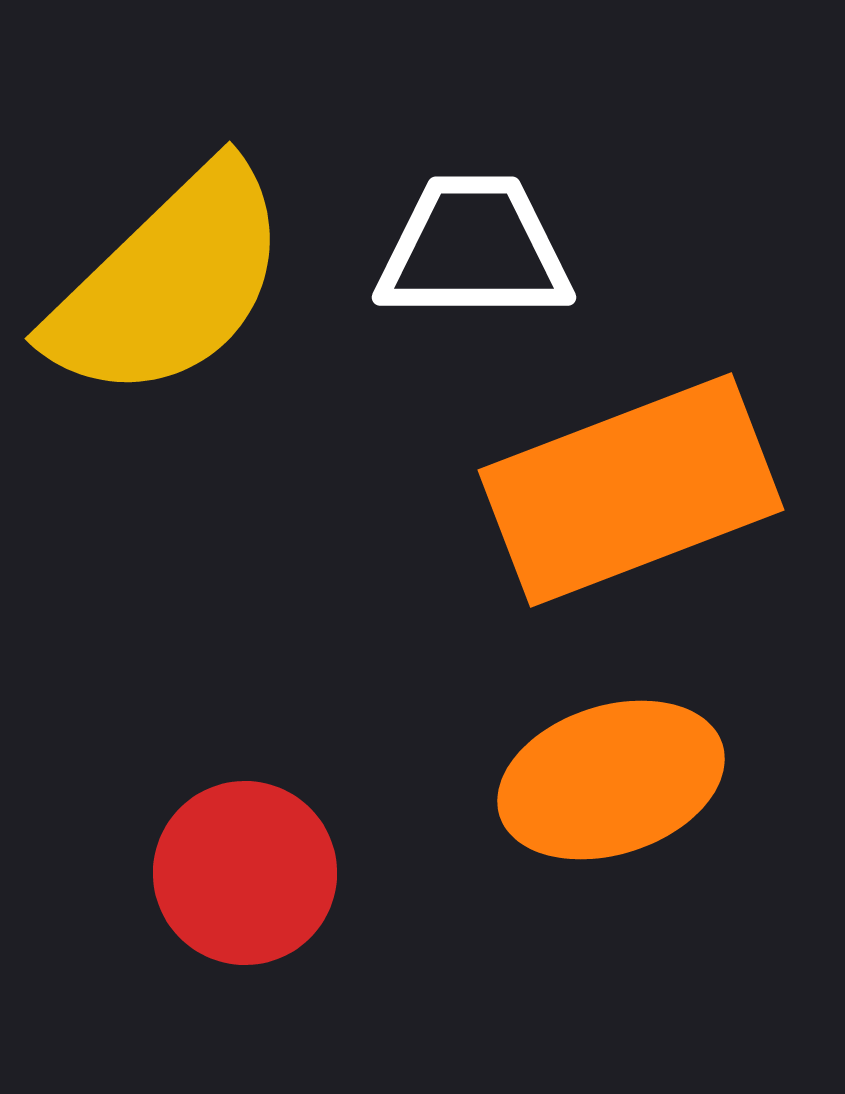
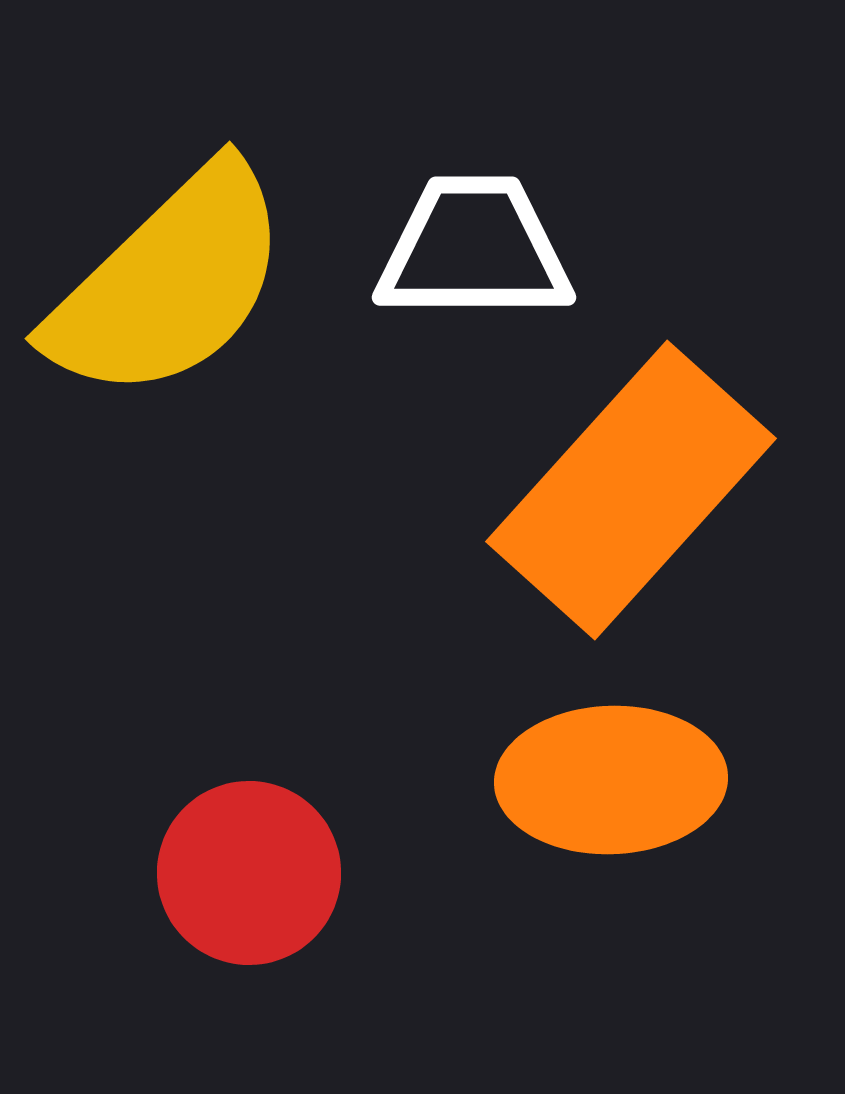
orange rectangle: rotated 27 degrees counterclockwise
orange ellipse: rotated 16 degrees clockwise
red circle: moved 4 px right
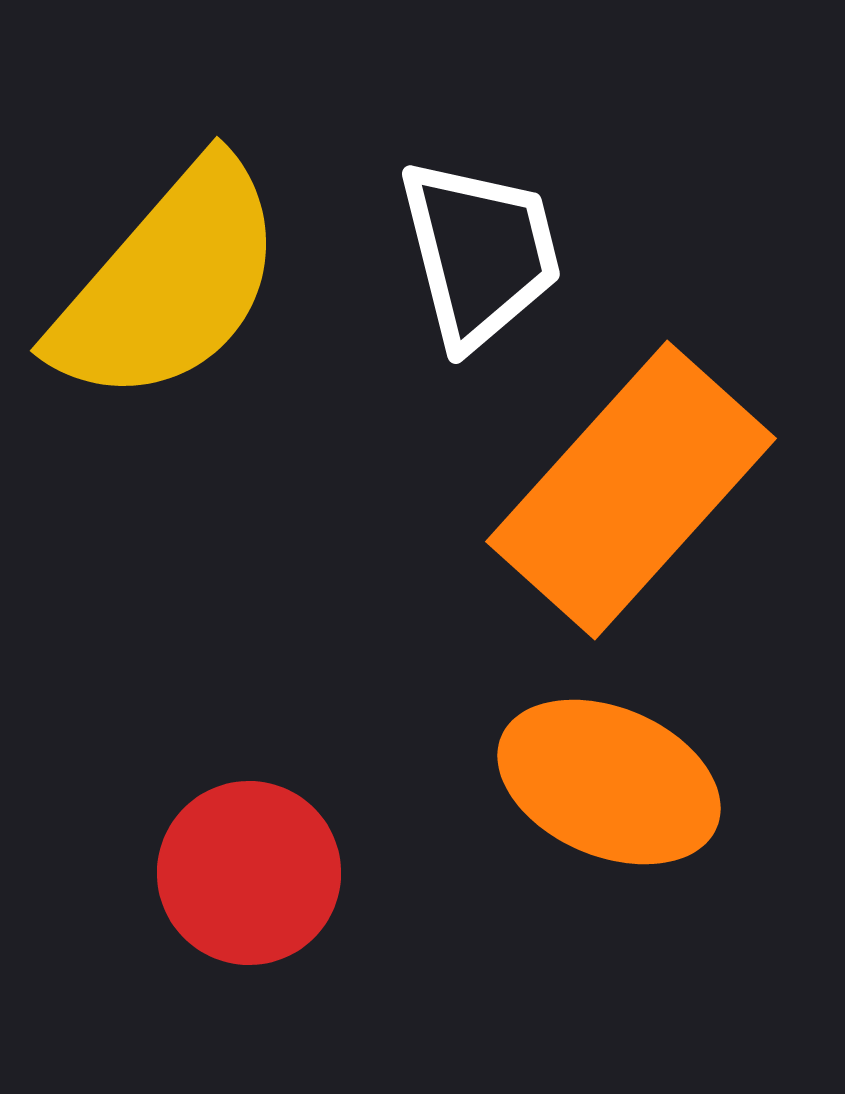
white trapezoid: moved 6 px right, 4 px down; rotated 76 degrees clockwise
yellow semicircle: rotated 5 degrees counterclockwise
orange ellipse: moved 2 px left, 2 px down; rotated 25 degrees clockwise
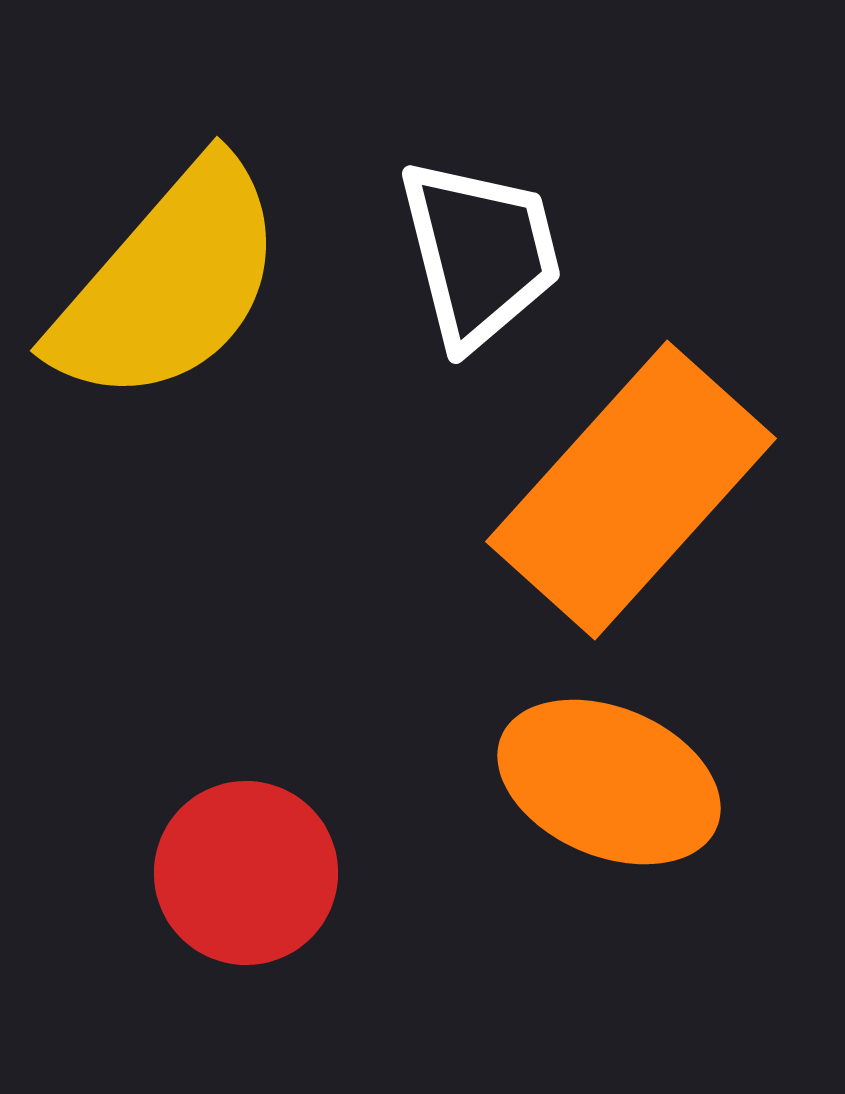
red circle: moved 3 px left
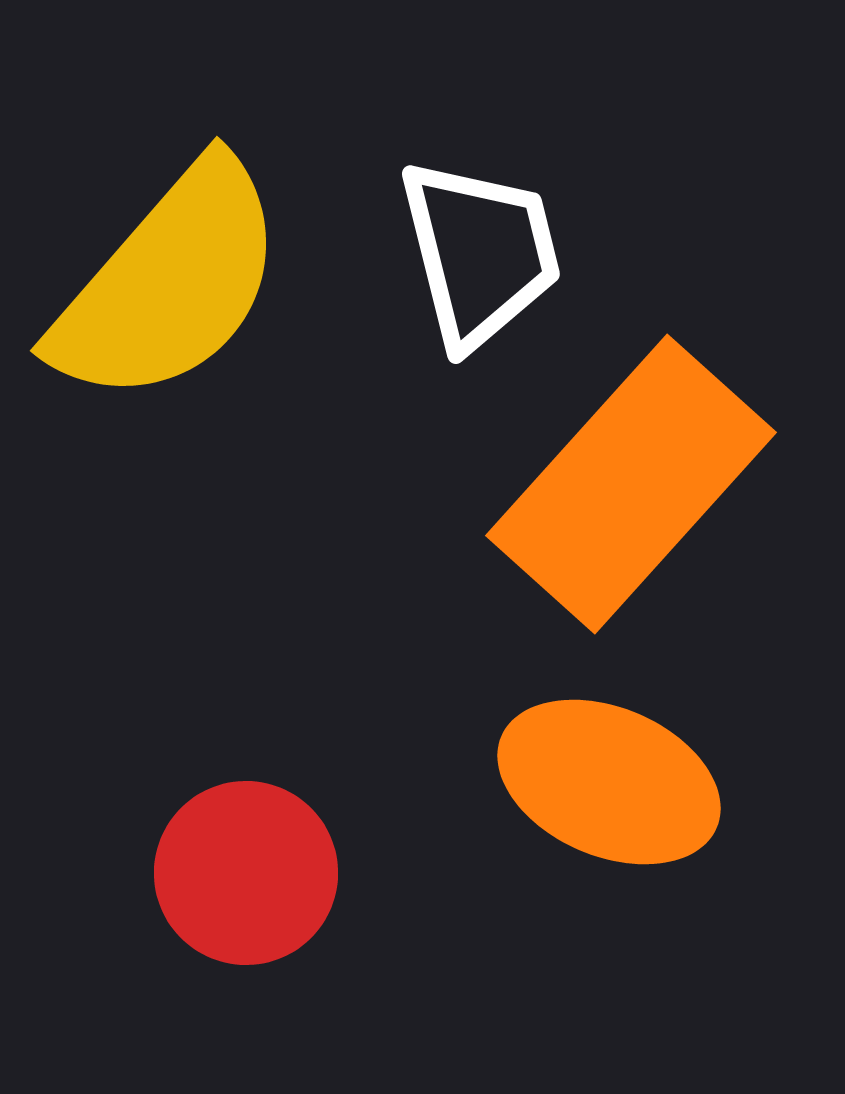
orange rectangle: moved 6 px up
